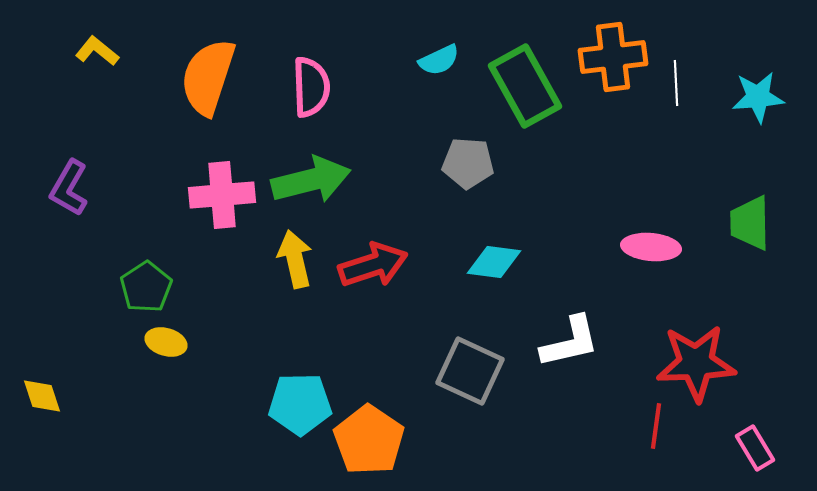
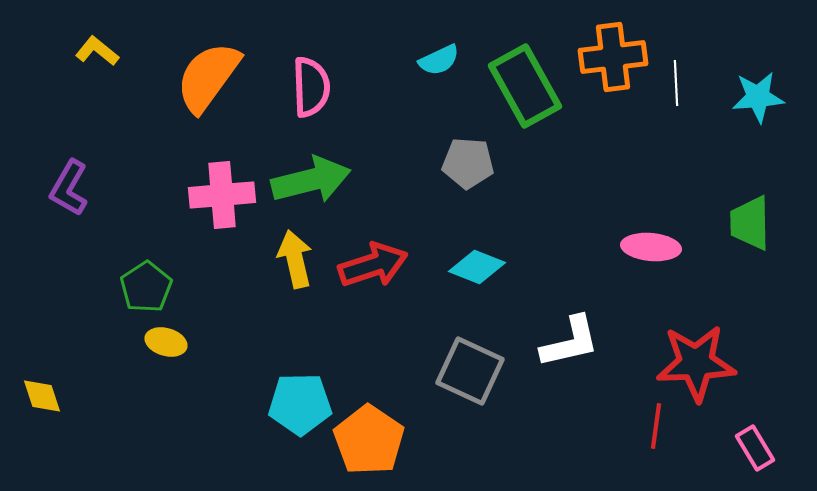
orange semicircle: rotated 18 degrees clockwise
cyan diamond: moved 17 px left, 5 px down; rotated 14 degrees clockwise
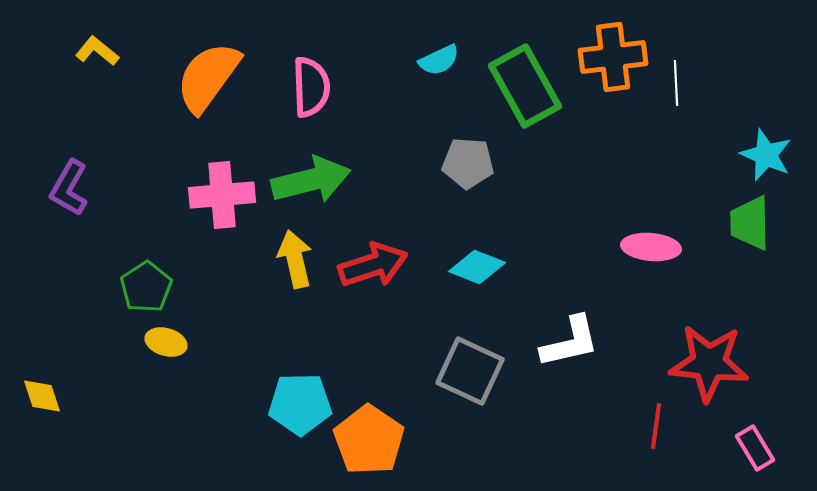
cyan star: moved 8 px right, 58 px down; rotated 28 degrees clockwise
red star: moved 13 px right; rotated 8 degrees clockwise
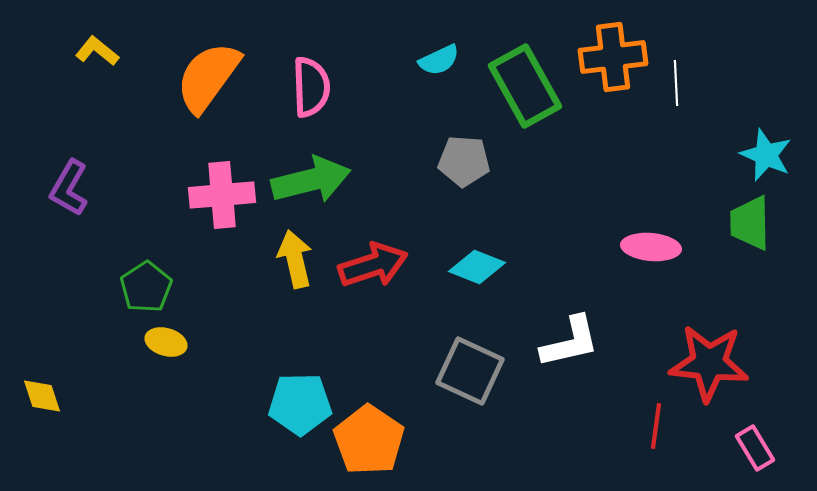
gray pentagon: moved 4 px left, 2 px up
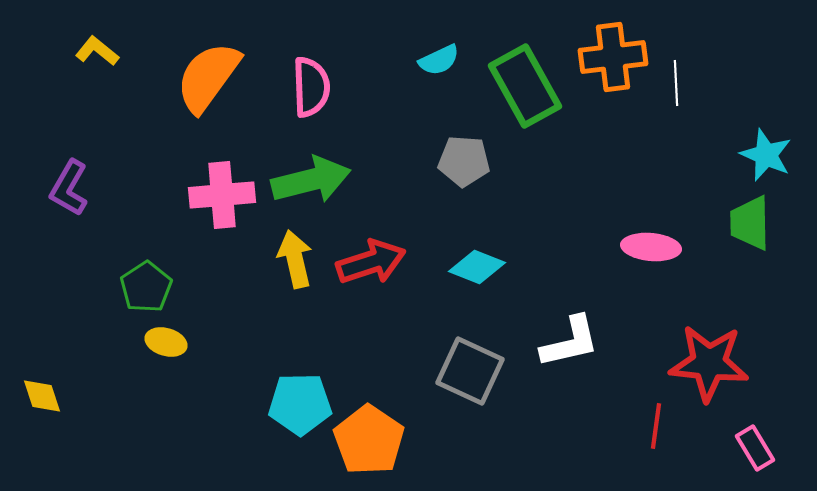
red arrow: moved 2 px left, 3 px up
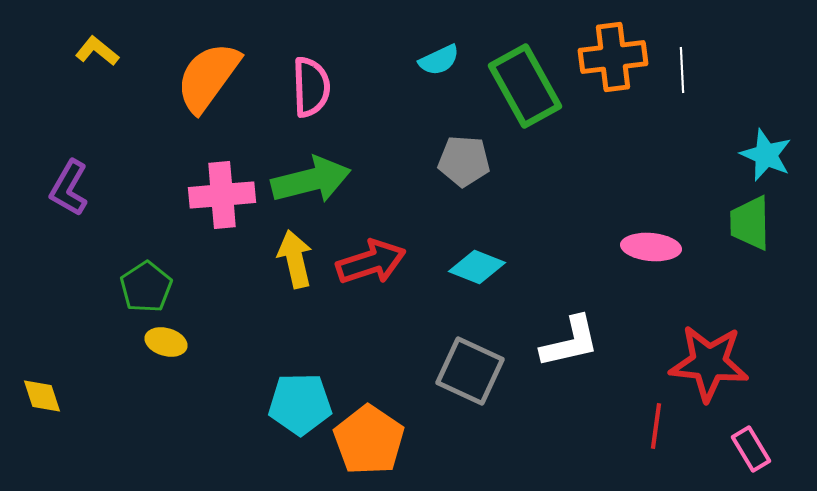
white line: moved 6 px right, 13 px up
pink rectangle: moved 4 px left, 1 px down
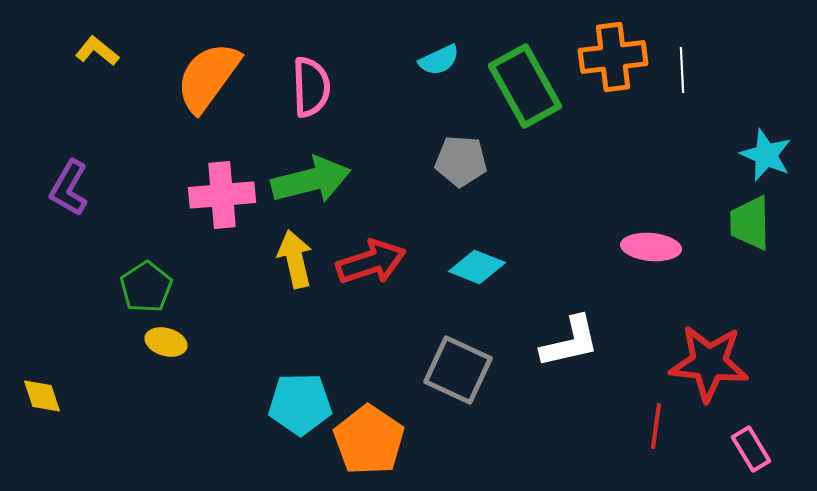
gray pentagon: moved 3 px left
gray square: moved 12 px left, 1 px up
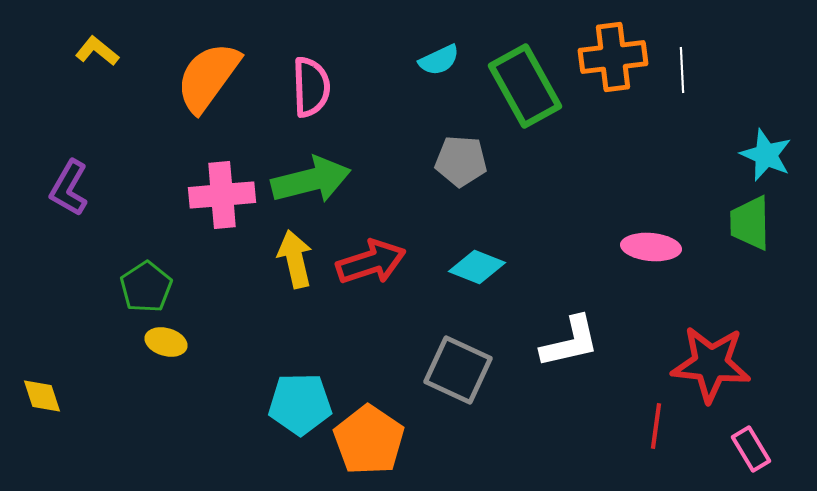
red star: moved 2 px right, 1 px down
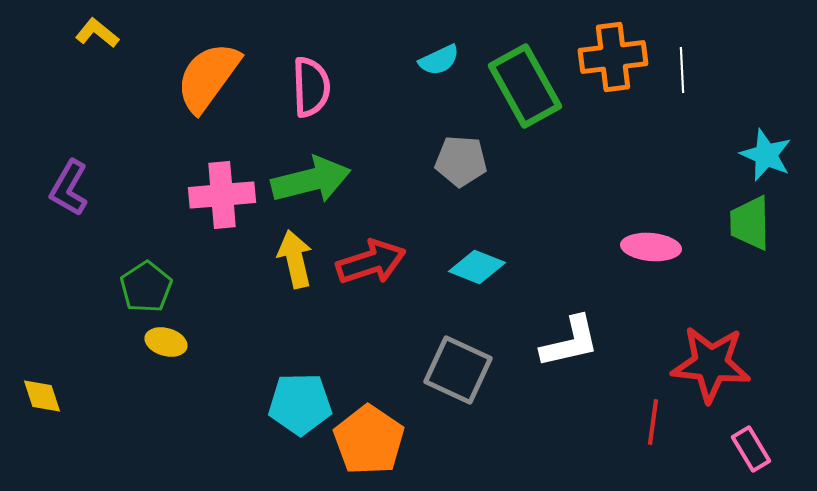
yellow L-shape: moved 18 px up
red line: moved 3 px left, 4 px up
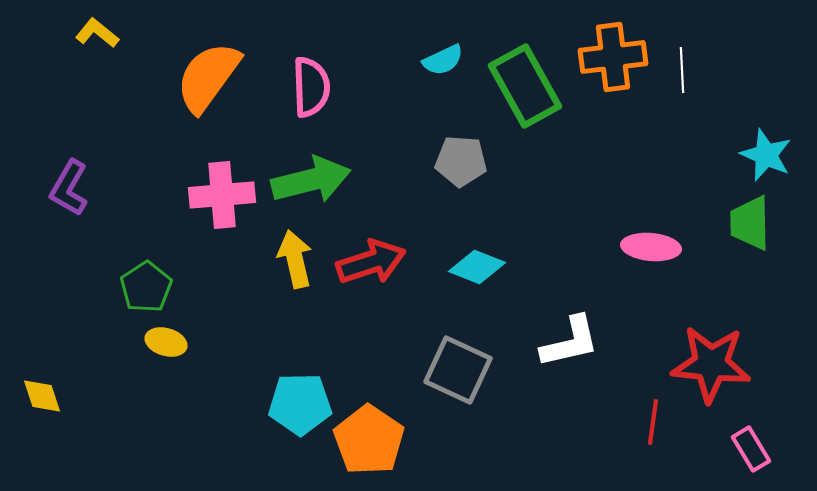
cyan semicircle: moved 4 px right
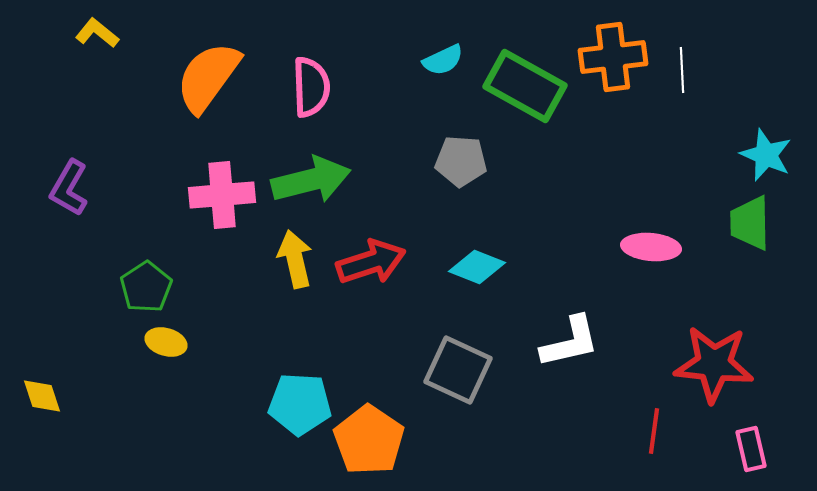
green rectangle: rotated 32 degrees counterclockwise
red star: moved 3 px right
cyan pentagon: rotated 4 degrees clockwise
red line: moved 1 px right, 9 px down
pink rectangle: rotated 18 degrees clockwise
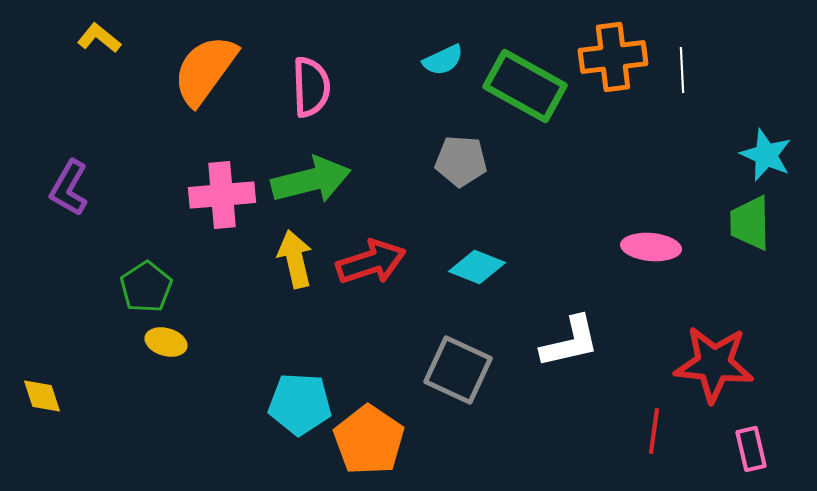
yellow L-shape: moved 2 px right, 5 px down
orange semicircle: moved 3 px left, 7 px up
